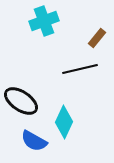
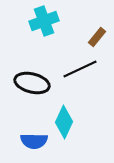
brown rectangle: moved 1 px up
black line: rotated 12 degrees counterclockwise
black ellipse: moved 11 px right, 18 px up; rotated 20 degrees counterclockwise
blue semicircle: rotated 28 degrees counterclockwise
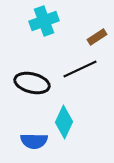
brown rectangle: rotated 18 degrees clockwise
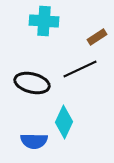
cyan cross: rotated 24 degrees clockwise
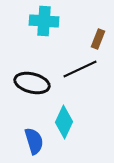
brown rectangle: moved 1 px right, 2 px down; rotated 36 degrees counterclockwise
blue semicircle: rotated 108 degrees counterclockwise
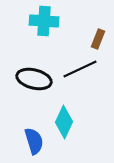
black ellipse: moved 2 px right, 4 px up
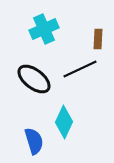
cyan cross: moved 8 px down; rotated 28 degrees counterclockwise
brown rectangle: rotated 18 degrees counterclockwise
black ellipse: rotated 24 degrees clockwise
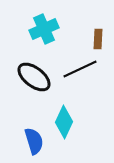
black ellipse: moved 2 px up
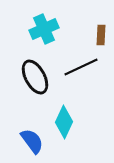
brown rectangle: moved 3 px right, 4 px up
black line: moved 1 px right, 2 px up
black ellipse: moved 1 px right; rotated 24 degrees clockwise
blue semicircle: moved 2 px left; rotated 20 degrees counterclockwise
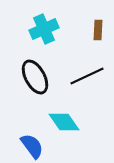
brown rectangle: moved 3 px left, 5 px up
black line: moved 6 px right, 9 px down
cyan diamond: rotated 60 degrees counterclockwise
blue semicircle: moved 5 px down
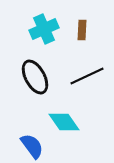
brown rectangle: moved 16 px left
